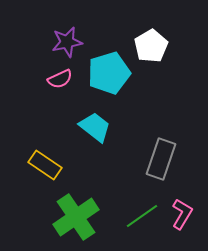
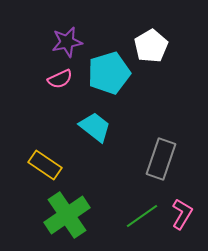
green cross: moved 9 px left, 2 px up
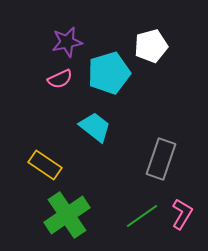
white pentagon: rotated 16 degrees clockwise
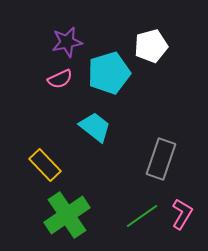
yellow rectangle: rotated 12 degrees clockwise
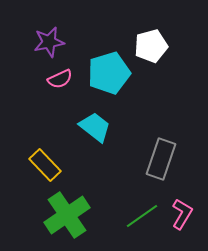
purple star: moved 18 px left
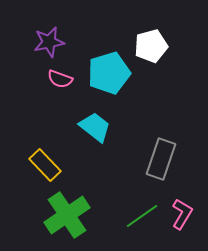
pink semicircle: rotated 45 degrees clockwise
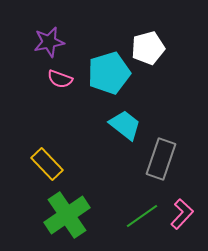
white pentagon: moved 3 px left, 2 px down
cyan trapezoid: moved 30 px right, 2 px up
yellow rectangle: moved 2 px right, 1 px up
pink L-shape: rotated 12 degrees clockwise
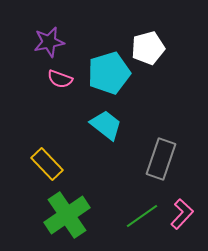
cyan trapezoid: moved 19 px left
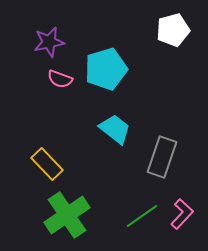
white pentagon: moved 25 px right, 18 px up
cyan pentagon: moved 3 px left, 4 px up
cyan trapezoid: moved 9 px right, 4 px down
gray rectangle: moved 1 px right, 2 px up
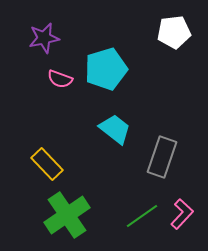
white pentagon: moved 1 px right, 2 px down; rotated 8 degrees clockwise
purple star: moved 5 px left, 4 px up
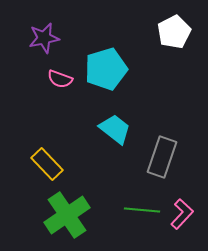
white pentagon: rotated 20 degrees counterclockwise
green line: moved 6 px up; rotated 40 degrees clockwise
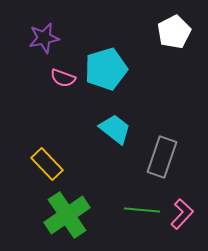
pink semicircle: moved 3 px right, 1 px up
